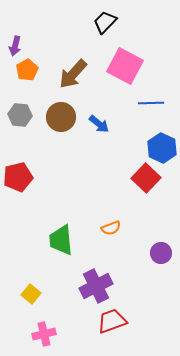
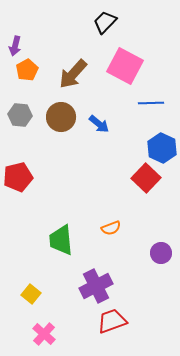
pink cross: rotated 35 degrees counterclockwise
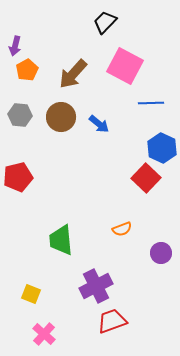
orange semicircle: moved 11 px right, 1 px down
yellow square: rotated 18 degrees counterclockwise
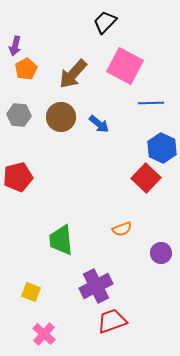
orange pentagon: moved 1 px left, 1 px up
gray hexagon: moved 1 px left
yellow square: moved 2 px up
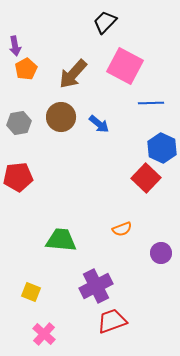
purple arrow: rotated 24 degrees counterclockwise
gray hexagon: moved 8 px down; rotated 15 degrees counterclockwise
red pentagon: rotated 8 degrees clockwise
green trapezoid: rotated 100 degrees clockwise
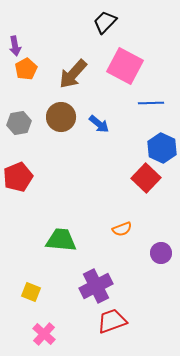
red pentagon: rotated 16 degrees counterclockwise
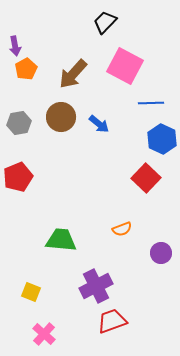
blue hexagon: moved 9 px up
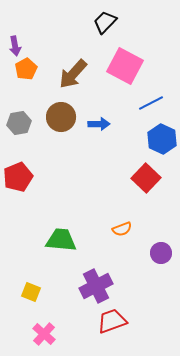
blue line: rotated 25 degrees counterclockwise
blue arrow: rotated 40 degrees counterclockwise
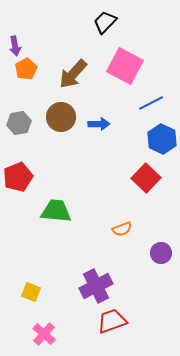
green trapezoid: moved 5 px left, 29 px up
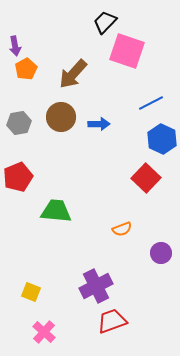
pink square: moved 2 px right, 15 px up; rotated 9 degrees counterclockwise
pink cross: moved 2 px up
